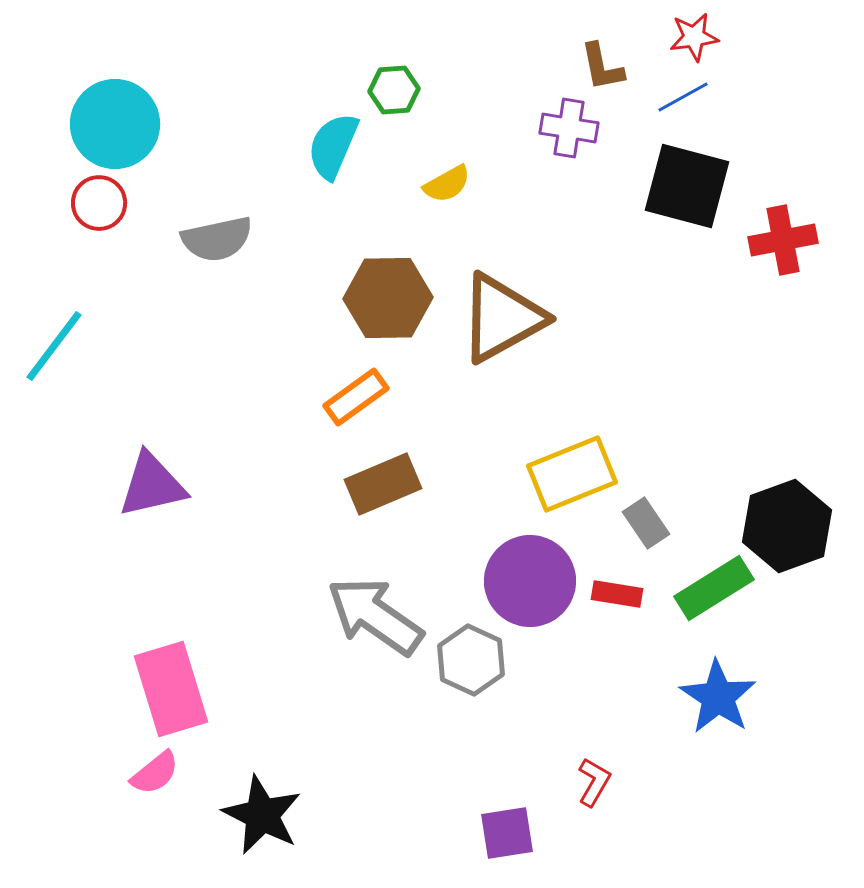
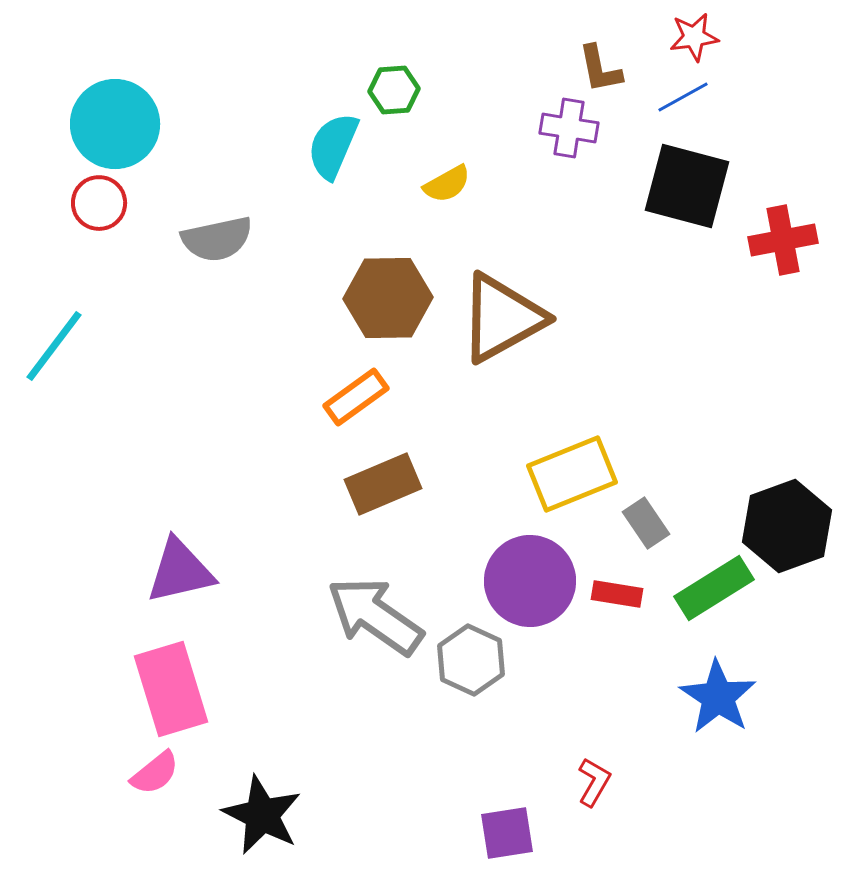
brown L-shape: moved 2 px left, 2 px down
purple triangle: moved 28 px right, 86 px down
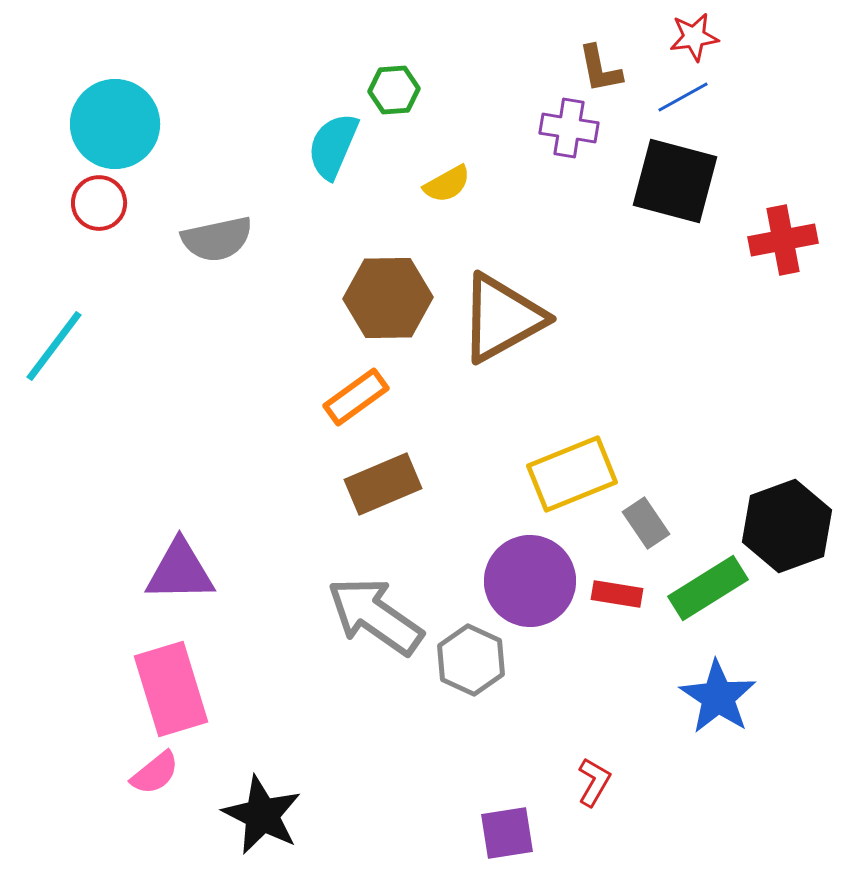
black square: moved 12 px left, 5 px up
purple triangle: rotated 12 degrees clockwise
green rectangle: moved 6 px left
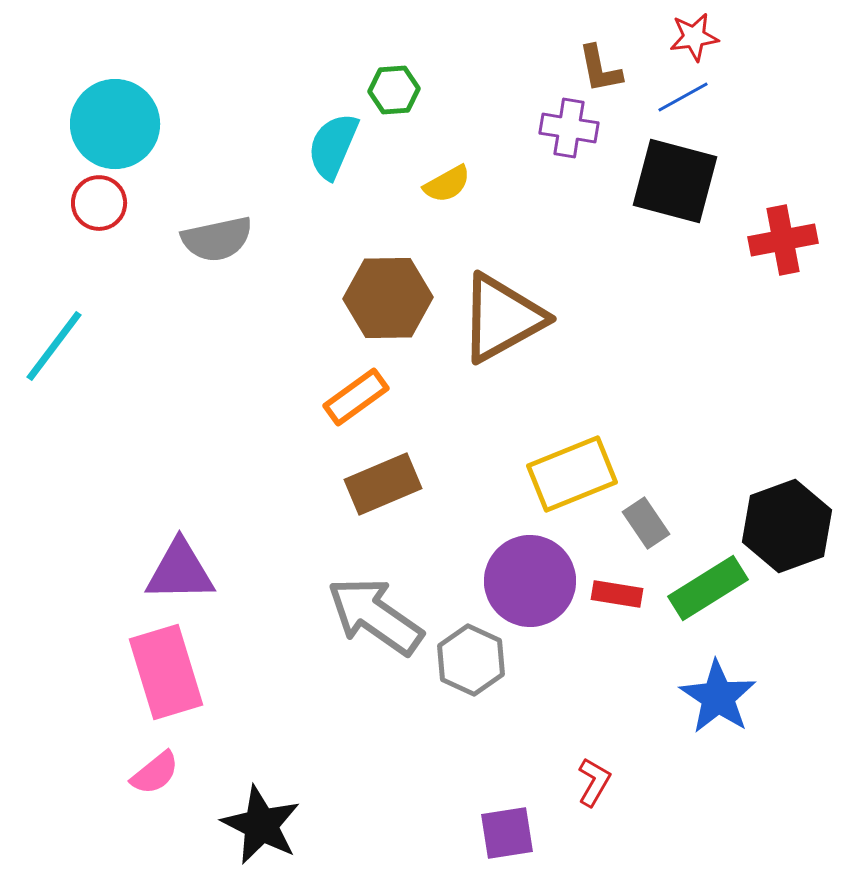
pink rectangle: moved 5 px left, 17 px up
black star: moved 1 px left, 10 px down
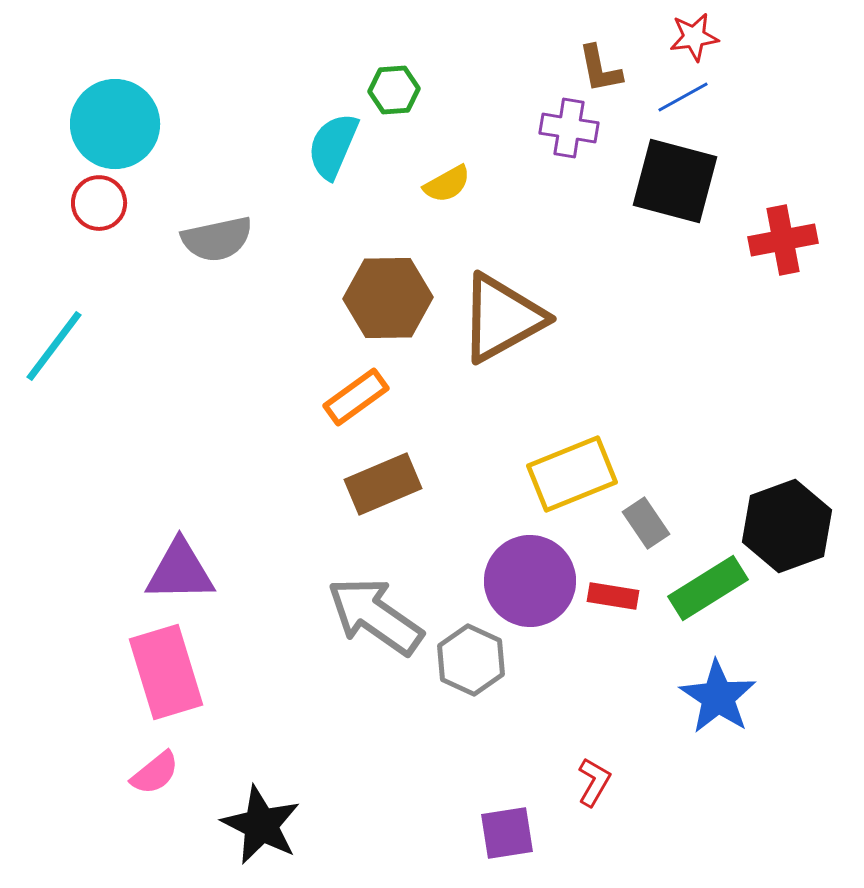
red rectangle: moved 4 px left, 2 px down
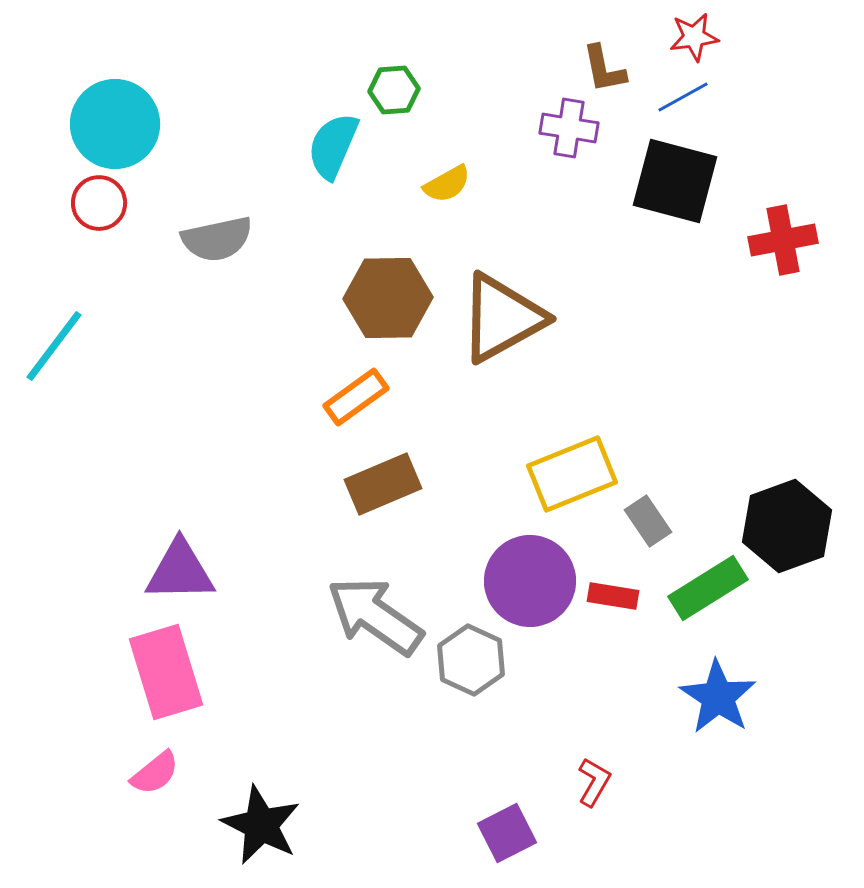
brown L-shape: moved 4 px right
gray rectangle: moved 2 px right, 2 px up
purple square: rotated 18 degrees counterclockwise
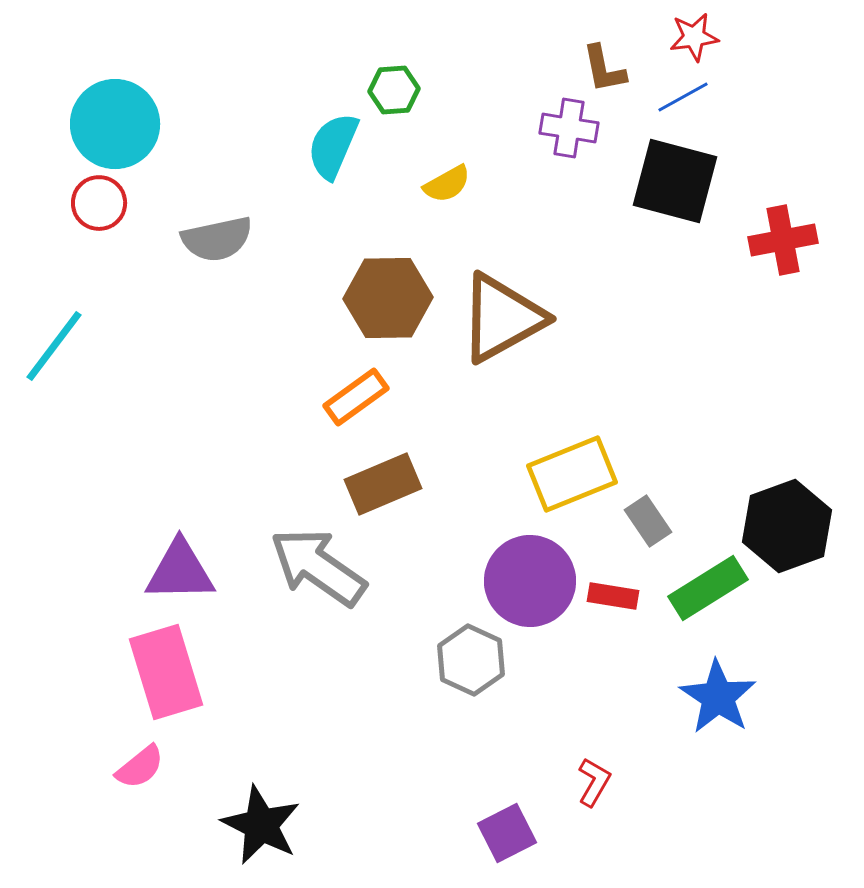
gray arrow: moved 57 px left, 49 px up
pink semicircle: moved 15 px left, 6 px up
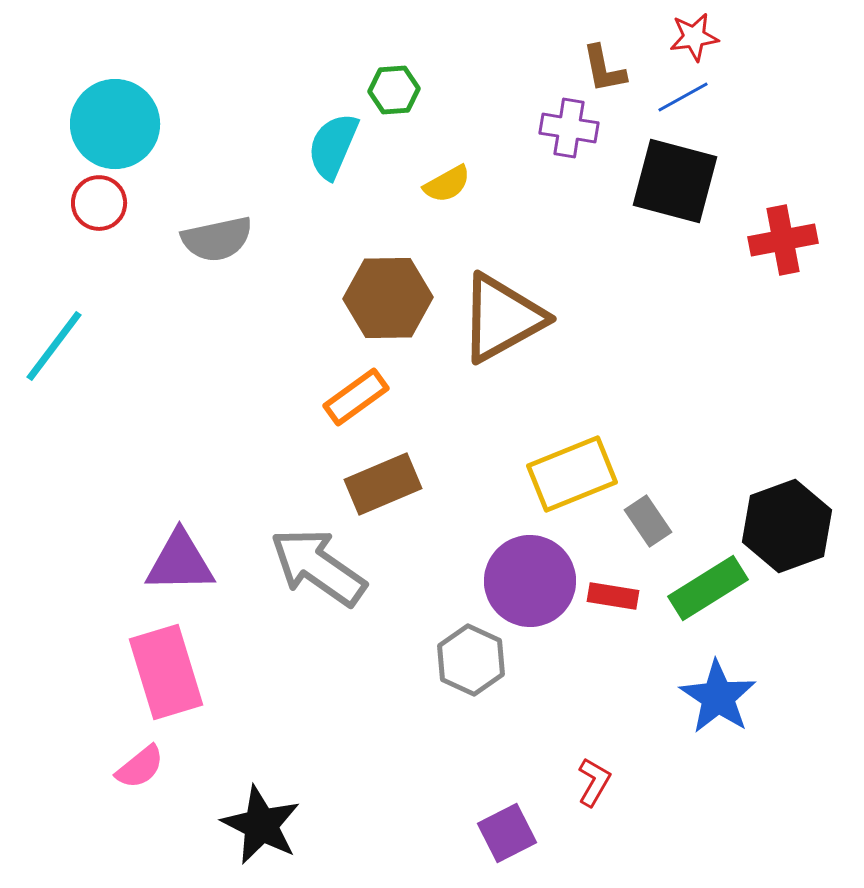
purple triangle: moved 9 px up
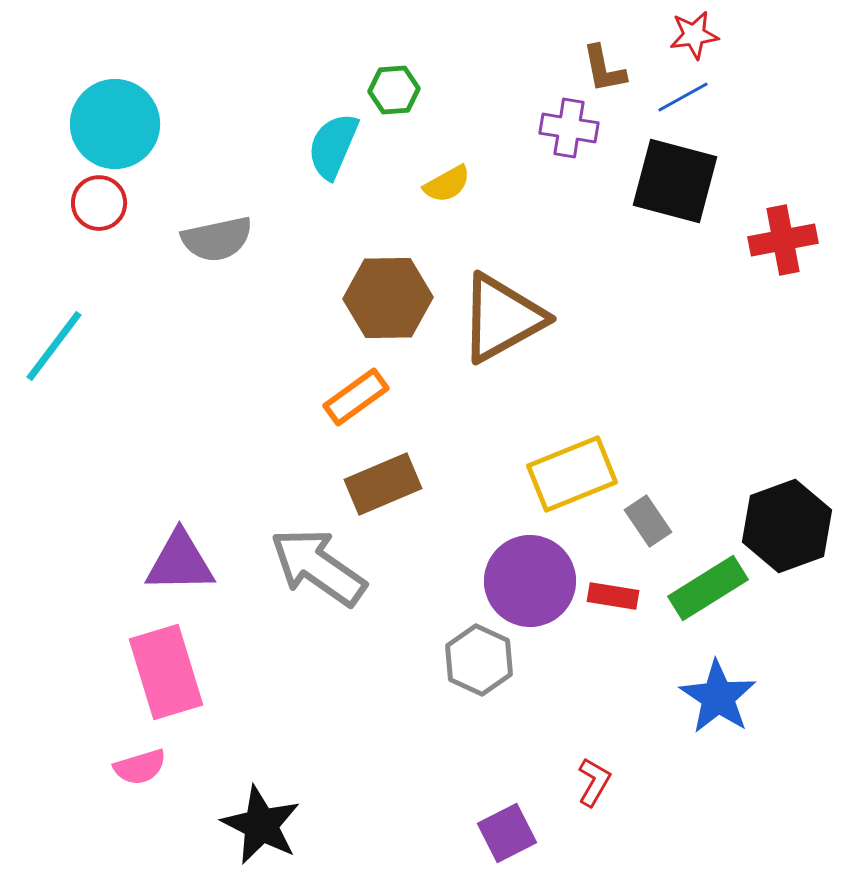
red star: moved 2 px up
gray hexagon: moved 8 px right
pink semicircle: rotated 22 degrees clockwise
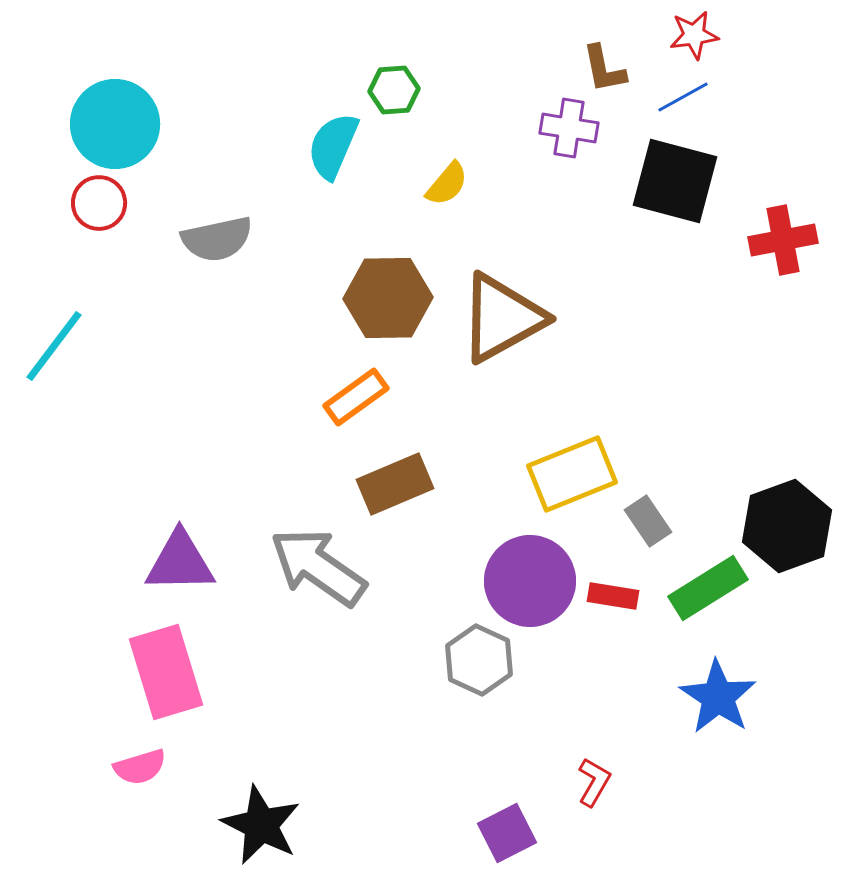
yellow semicircle: rotated 21 degrees counterclockwise
brown rectangle: moved 12 px right
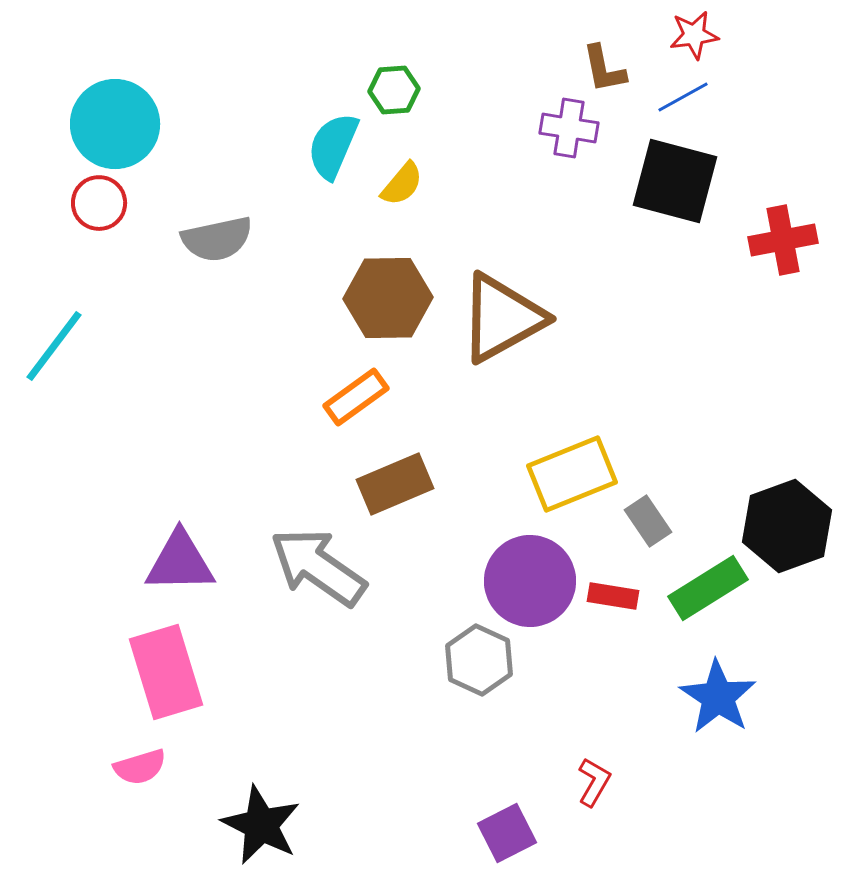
yellow semicircle: moved 45 px left
